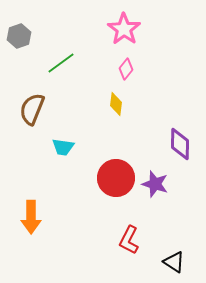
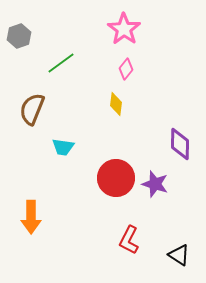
black triangle: moved 5 px right, 7 px up
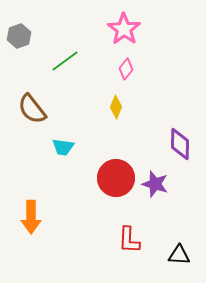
green line: moved 4 px right, 2 px up
yellow diamond: moved 3 px down; rotated 15 degrees clockwise
brown semicircle: rotated 60 degrees counterclockwise
red L-shape: rotated 24 degrees counterclockwise
black triangle: rotated 30 degrees counterclockwise
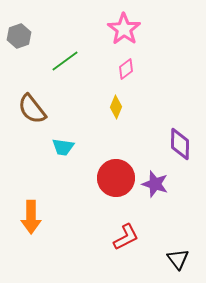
pink diamond: rotated 15 degrees clockwise
red L-shape: moved 3 px left, 3 px up; rotated 120 degrees counterclockwise
black triangle: moved 1 px left, 4 px down; rotated 50 degrees clockwise
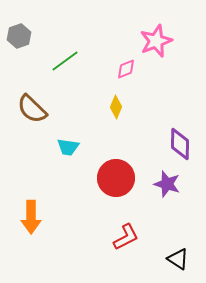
pink star: moved 32 px right, 12 px down; rotated 16 degrees clockwise
pink diamond: rotated 15 degrees clockwise
brown semicircle: rotated 8 degrees counterclockwise
cyan trapezoid: moved 5 px right
purple star: moved 12 px right
black triangle: rotated 20 degrees counterclockwise
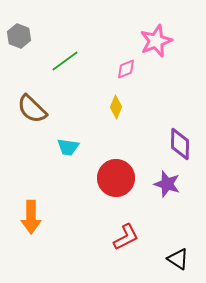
gray hexagon: rotated 20 degrees counterclockwise
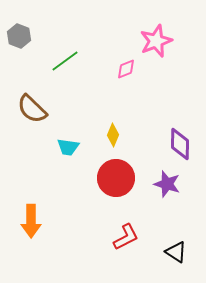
yellow diamond: moved 3 px left, 28 px down
orange arrow: moved 4 px down
black triangle: moved 2 px left, 7 px up
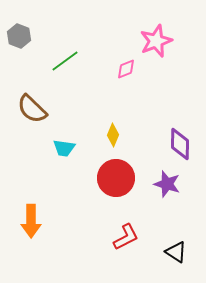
cyan trapezoid: moved 4 px left, 1 px down
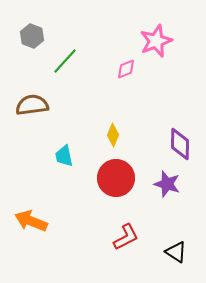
gray hexagon: moved 13 px right
green line: rotated 12 degrees counterclockwise
brown semicircle: moved 4 px up; rotated 128 degrees clockwise
cyan trapezoid: moved 8 px down; rotated 70 degrees clockwise
orange arrow: rotated 112 degrees clockwise
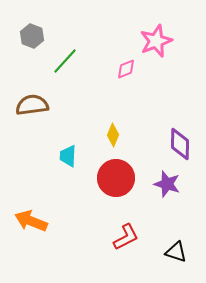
cyan trapezoid: moved 4 px right; rotated 15 degrees clockwise
black triangle: rotated 15 degrees counterclockwise
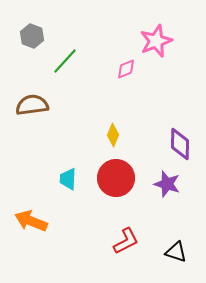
cyan trapezoid: moved 23 px down
red L-shape: moved 4 px down
